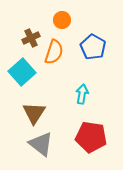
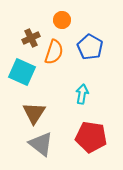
blue pentagon: moved 3 px left
cyan square: rotated 24 degrees counterclockwise
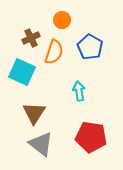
cyan arrow: moved 3 px left, 3 px up; rotated 18 degrees counterclockwise
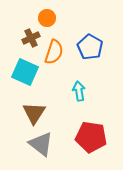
orange circle: moved 15 px left, 2 px up
cyan square: moved 3 px right
